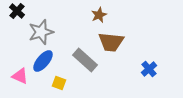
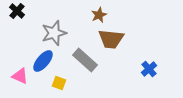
gray star: moved 13 px right, 1 px down
brown trapezoid: moved 3 px up
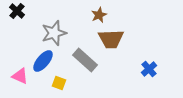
brown trapezoid: rotated 8 degrees counterclockwise
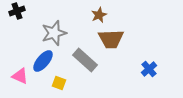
black cross: rotated 28 degrees clockwise
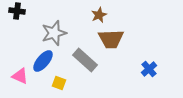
black cross: rotated 28 degrees clockwise
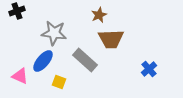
black cross: rotated 28 degrees counterclockwise
gray star: rotated 25 degrees clockwise
yellow square: moved 1 px up
